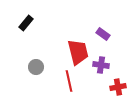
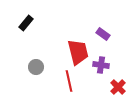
red cross: rotated 35 degrees counterclockwise
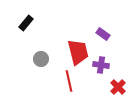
gray circle: moved 5 px right, 8 px up
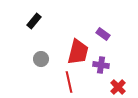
black rectangle: moved 8 px right, 2 px up
red trapezoid: rotated 28 degrees clockwise
red line: moved 1 px down
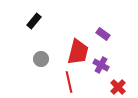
purple cross: rotated 21 degrees clockwise
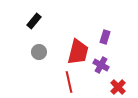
purple rectangle: moved 2 px right, 3 px down; rotated 72 degrees clockwise
gray circle: moved 2 px left, 7 px up
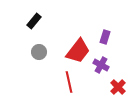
red trapezoid: moved 1 px up; rotated 24 degrees clockwise
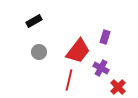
black rectangle: rotated 21 degrees clockwise
purple cross: moved 3 px down
red line: moved 2 px up; rotated 25 degrees clockwise
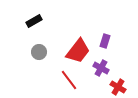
purple rectangle: moved 4 px down
red line: rotated 50 degrees counterclockwise
red cross: rotated 14 degrees counterclockwise
